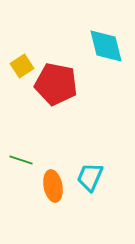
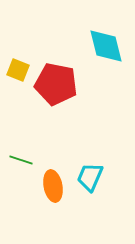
yellow square: moved 4 px left, 4 px down; rotated 35 degrees counterclockwise
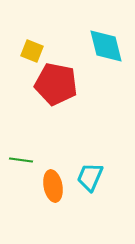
yellow square: moved 14 px right, 19 px up
green line: rotated 10 degrees counterclockwise
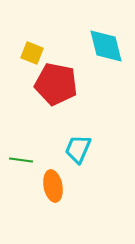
yellow square: moved 2 px down
cyan trapezoid: moved 12 px left, 28 px up
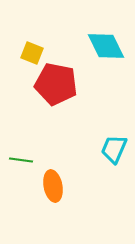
cyan diamond: rotated 12 degrees counterclockwise
cyan trapezoid: moved 36 px right
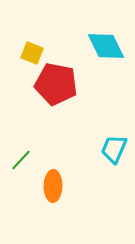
green line: rotated 55 degrees counterclockwise
orange ellipse: rotated 12 degrees clockwise
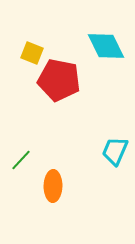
red pentagon: moved 3 px right, 4 px up
cyan trapezoid: moved 1 px right, 2 px down
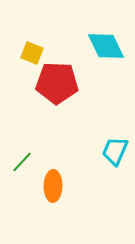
red pentagon: moved 2 px left, 3 px down; rotated 9 degrees counterclockwise
green line: moved 1 px right, 2 px down
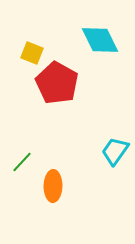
cyan diamond: moved 6 px left, 6 px up
red pentagon: rotated 27 degrees clockwise
cyan trapezoid: rotated 12 degrees clockwise
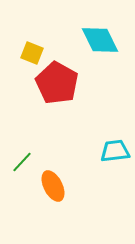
cyan trapezoid: rotated 48 degrees clockwise
orange ellipse: rotated 28 degrees counterclockwise
